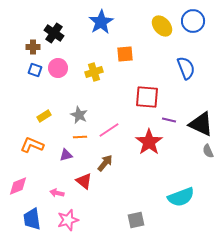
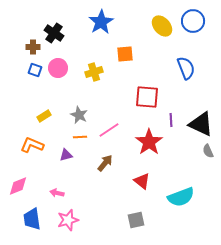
purple line: moved 2 px right; rotated 72 degrees clockwise
red triangle: moved 58 px right
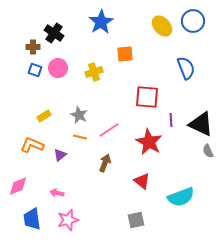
orange line: rotated 16 degrees clockwise
red star: rotated 8 degrees counterclockwise
purple triangle: moved 6 px left; rotated 24 degrees counterclockwise
brown arrow: rotated 18 degrees counterclockwise
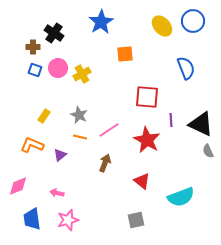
yellow cross: moved 12 px left, 2 px down; rotated 12 degrees counterclockwise
yellow rectangle: rotated 24 degrees counterclockwise
red star: moved 2 px left, 2 px up
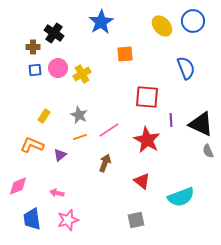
blue square: rotated 24 degrees counterclockwise
orange line: rotated 32 degrees counterclockwise
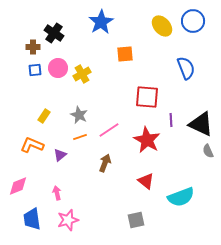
red triangle: moved 4 px right
pink arrow: rotated 64 degrees clockwise
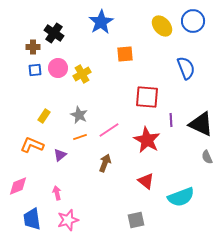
gray semicircle: moved 1 px left, 6 px down
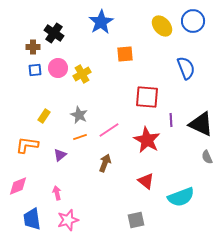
orange L-shape: moved 5 px left; rotated 15 degrees counterclockwise
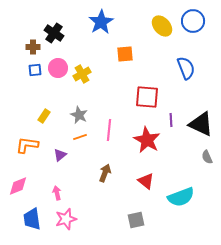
pink line: rotated 50 degrees counterclockwise
brown arrow: moved 10 px down
pink star: moved 2 px left, 1 px up
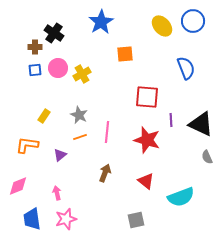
brown cross: moved 2 px right
pink line: moved 2 px left, 2 px down
red star: rotated 12 degrees counterclockwise
